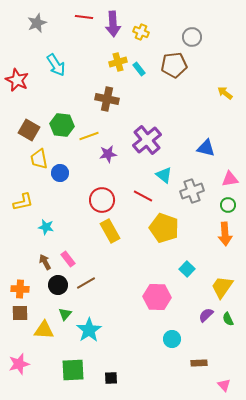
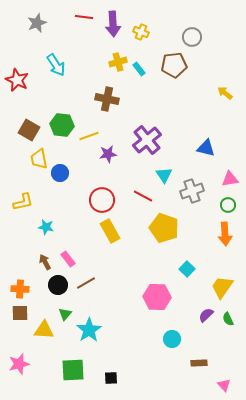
cyan triangle at (164, 175): rotated 18 degrees clockwise
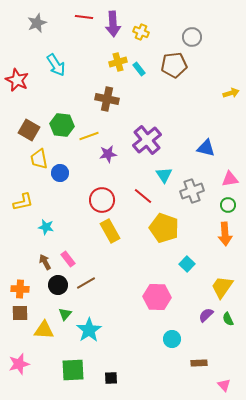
yellow arrow at (225, 93): moved 6 px right; rotated 126 degrees clockwise
red line at (143, 196): rotated 12 degrees clockwise
cyan square at (187, 269): moved 5 px up
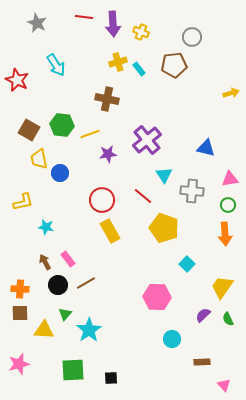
gray star at (37, 23): rotated 24 degrees counterclockwise
yellow line at (89, 136): moved 1 px right, 2 px up
gray cross at (192, 191): rotated 25 degrees clockwise
purple semicircle at (206, 315): moved 3 px left
brown rectangle at (199, 363): moved 3 px right, 1 px up
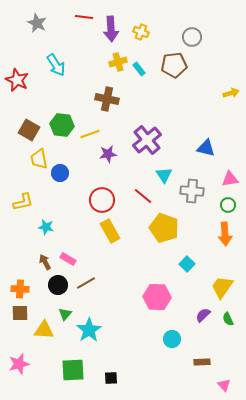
purple arrow at (113, 24): moved 2 px left, 5 px down
pink rectangle at (68, 259): rotated 21 degrees counterclockwise
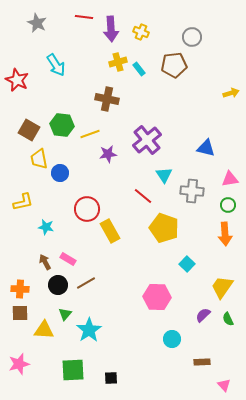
red circle at (102, 200): moved 15 px left, 9 px down
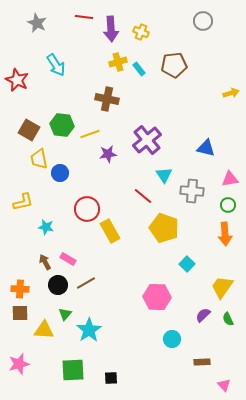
gray circle at (192, 37): moved 11 px right, 16 px up
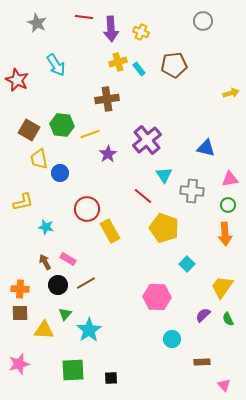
brown cross at (107, 99): rotated 20 degrees counterclockwise
purple star at (108, 154): rotated 24 degrees counterclockwise
